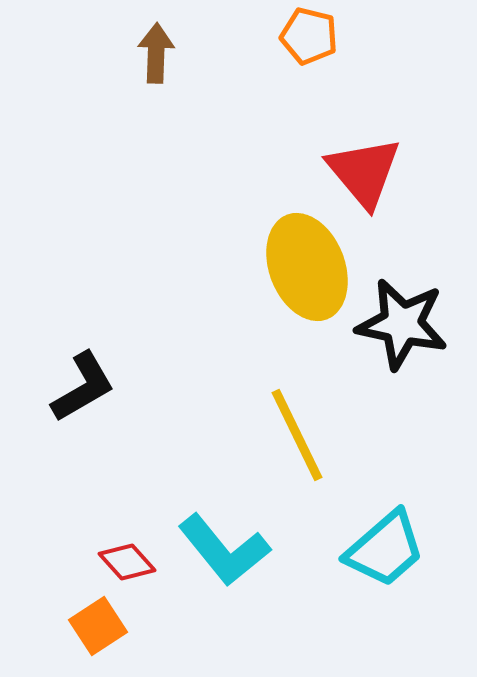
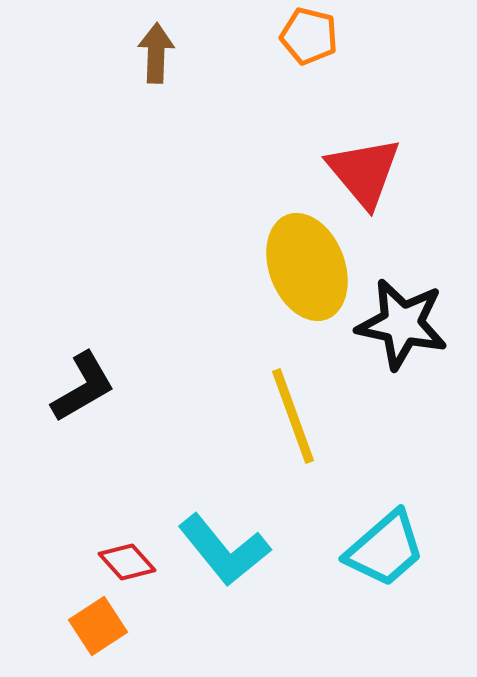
yellow line: moved 4 px left, 19 px up; rotated 6 degrees clockwise
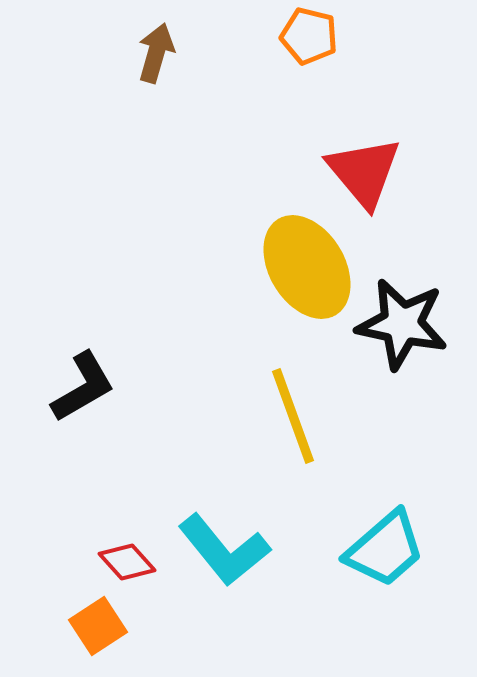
brown arrow: rotated 14 degrees clockwise
yellow ellipse: rotated 10 degrees counterclockwise
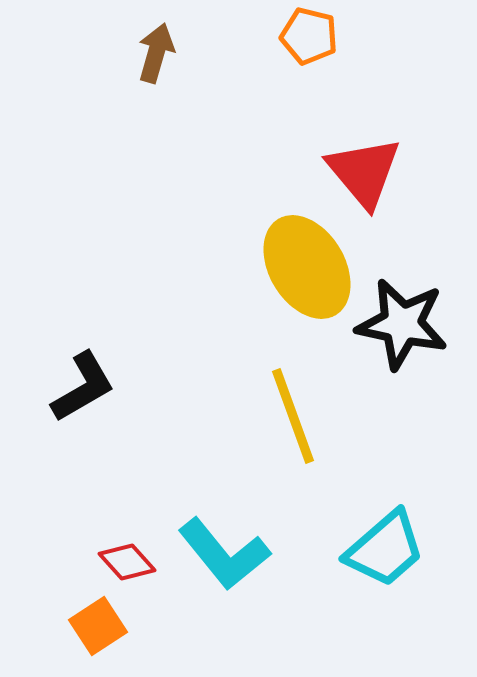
cyan L-shape: moved 4 px down
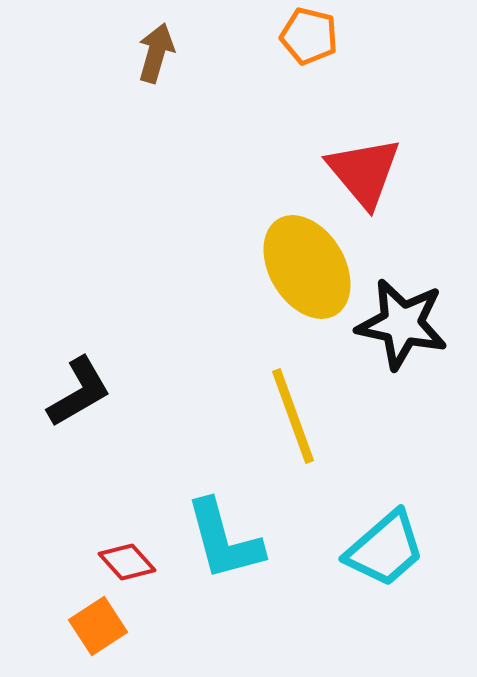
black L-shape: moved 4 px left, 5 px down
cyan L-shape: moved 14 px up; rotated 24 degrees clockwise
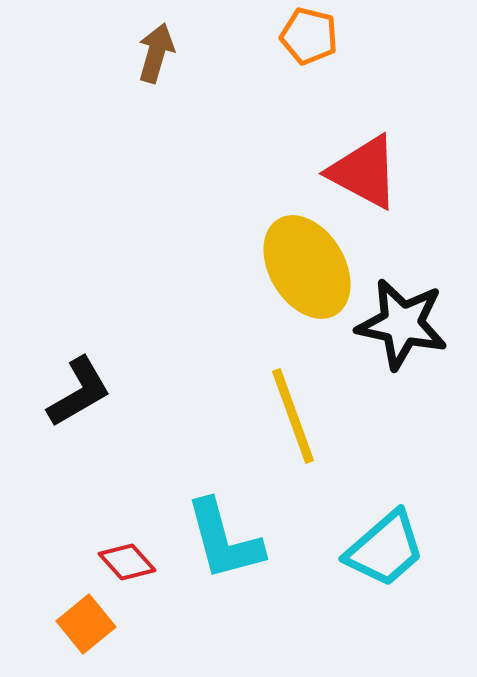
red triangle: rotated 22 degrees counterclockwise
orange square: moved 12 px left, 2 px up; rotated 6 degrees counterclockwise
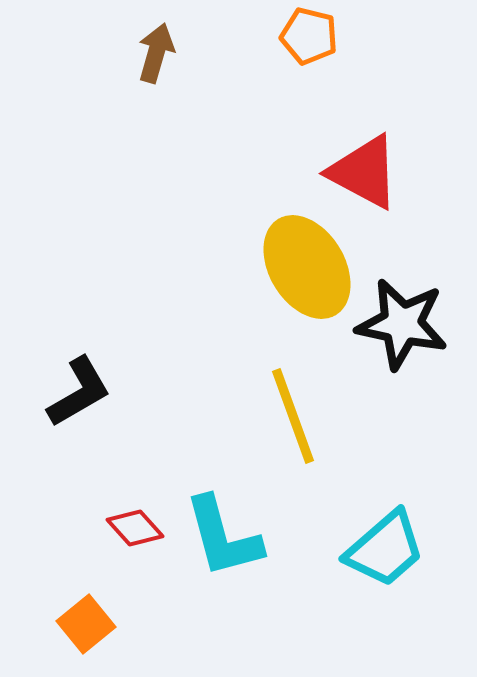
cyan L-shape: moved 1 px left, 3 px up
red diamond: moved 8 px right, 34 px up
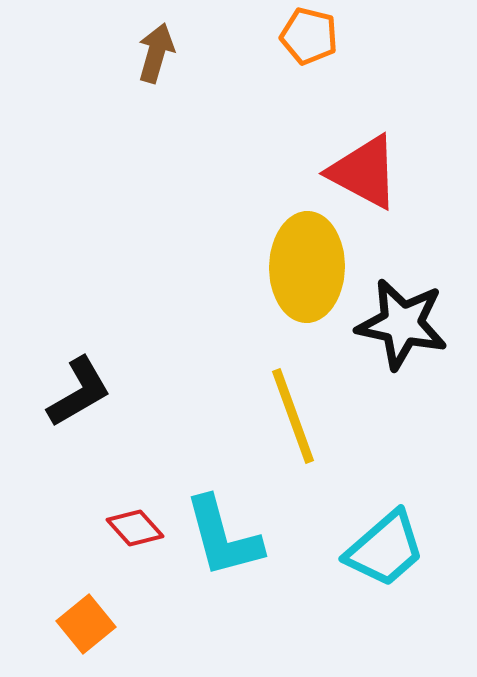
yellow ellipse: rotated 32 degrees clockwise
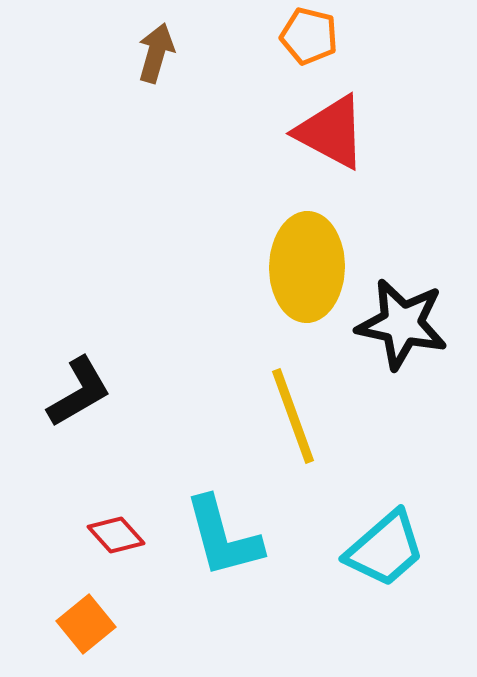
red triangle: moved 33 px left, 40 px up
red diamond: moved 19 px left, 7 px down
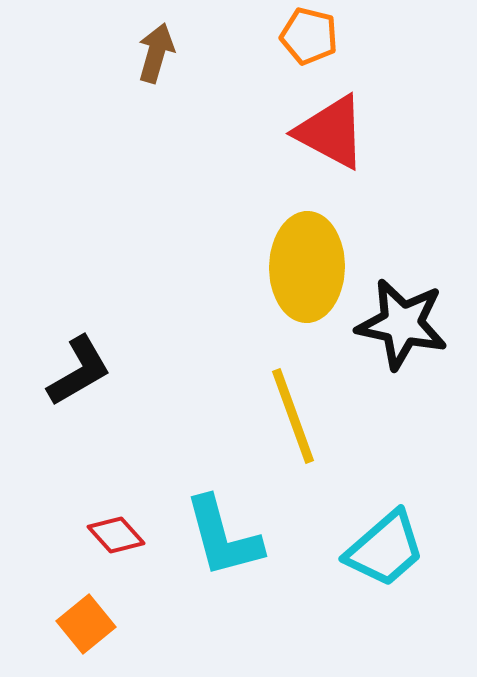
black L-shape: moved 21 px up
